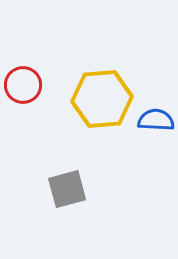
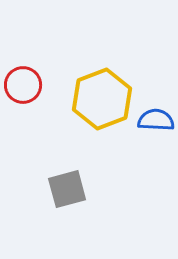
yellow hexagon: rotated 16 degrees counterclockwise
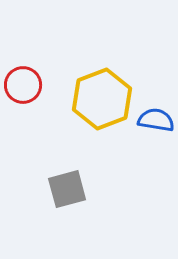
blue semicircle: rotated 6 degrees clockwise
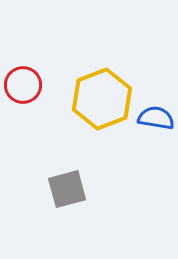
blue semicircle: moved 2 px up
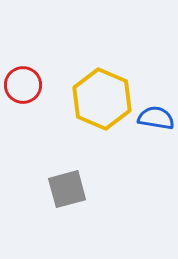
yellow hexagon: rotated 16 degrees counterclockwise
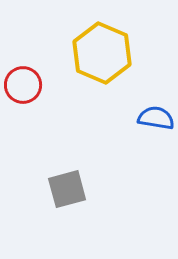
yellow hexagon: moved 46 px up
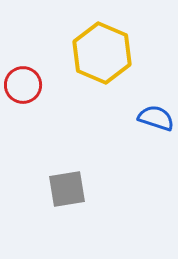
blue semicircle: rotated 9 degrees clockwise
gray square: rotated 6 degrees clockwise
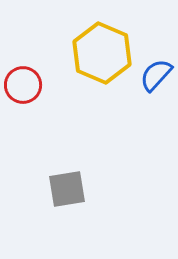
blue semicircle: moved 43 px up; rotated 66 degrees counterclockwise
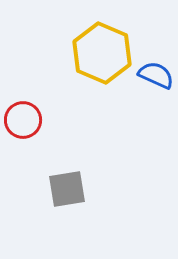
blue semicircle: rotated 72 degrees clockwise
red circle: moved 35 px down
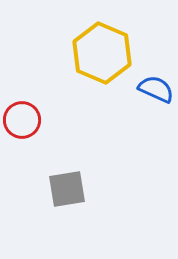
blue semicircle: moved 14 px down
red circle: moved 1 px left
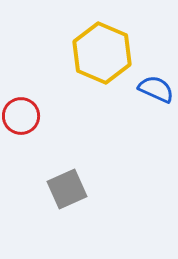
red circle: moved 1 px left, 4 px up
gray square: rotated 15 degrees counterclockwise
